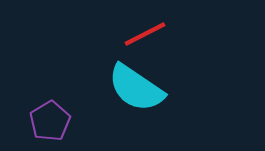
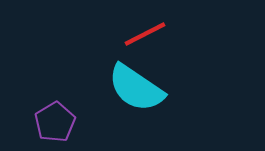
purple pentagon: moved 5 px right, 1 px down
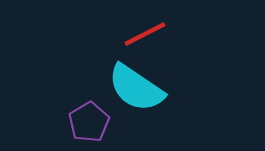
purple pentagon: moved 34 px right
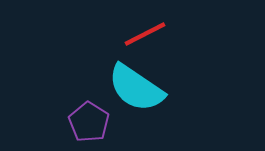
purple pentagon: rotated 9 degrees counterclockwise
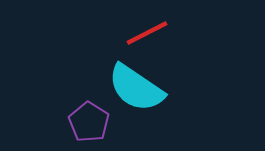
red line: moved 2 px right, 1 px up
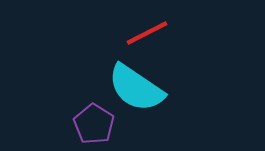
purple pentagon: moved 5 px right, 2 px down
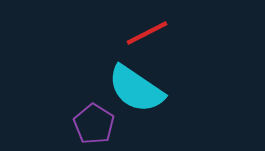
cyan semicircle: moved 1 px down
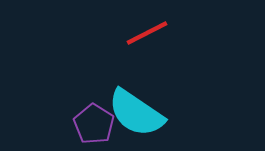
cyan semicircle: moved 24 px down
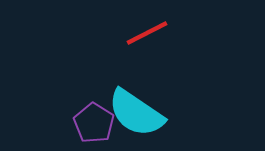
purple pentagon: moved 1 px up
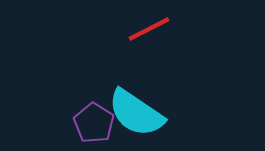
red line: moved 2 px right, 4 px up
